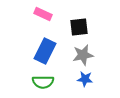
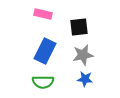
pink rectangle: rotated 12 degrees counterclockwise
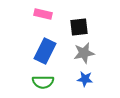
gray star: moved 1 px right, 2 px up
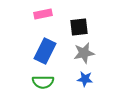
pink rectangle: rotated 24 degrees counterclockwise
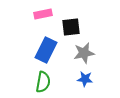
black square: moved 8 px left
blue rectangle: moved 1 px right, 1 px up
green semicircle: rotated 80 degrees counterclockwise
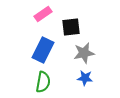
pink rectangle: rotated 24 degrees counterclockwise
blue rectangle: moved 3 px left
blue star: moved 1 px up
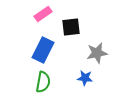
gray star: moved 13 px right
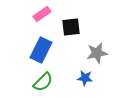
pink rectangle: moved 1 px left
blue rectangle: moved 2 px left
green semicircle: rotated 35 degrees clockwise
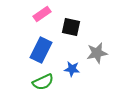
black square: rotated 18 degrees clockwise
blue star: moved 13 px left, 9 px up
green semicircle: rotated 20 degrees clockwise
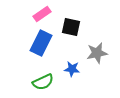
blue rectangle: moved 7 px up
